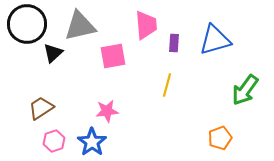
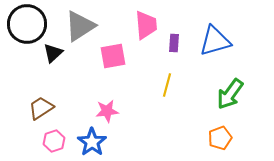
gray triangle: rotated 20 degrees counterclockwise
blue triangle: moved 1 px down
green arrow: moved 15 px left, 4 px down
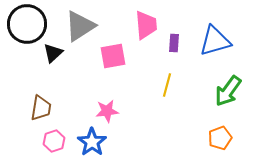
green arrow: moved 2 px left, 3 px up
brown trapezoid: rotated 132 degrees clockwise
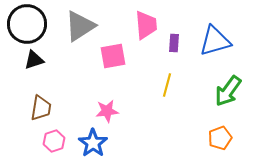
black triangle: moved 19 px left, 7 px down; rotated 25 degrees clockwise
blue star: moved 1 px right, 1 px down
